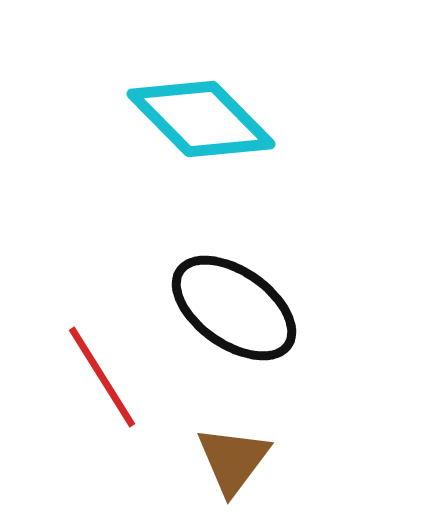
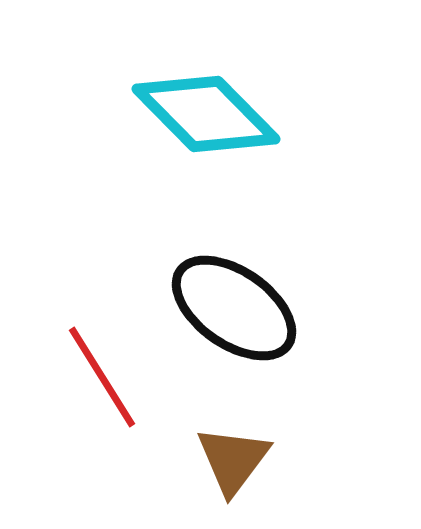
cyan diamond: moved 5 px right, 5 px up
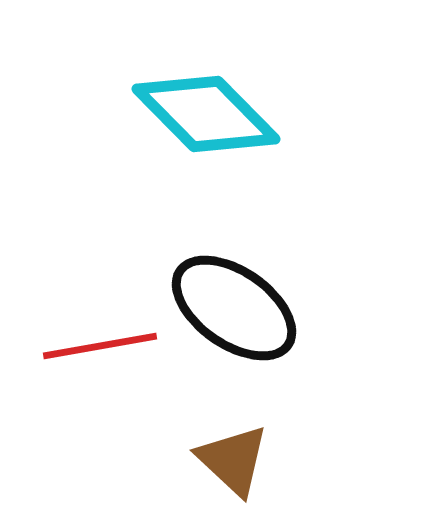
red line: moved 2 px left, 31 px up; rotated 68 degrees counterclockwise
brown triangle: rotated 24 degrees counterclockwise
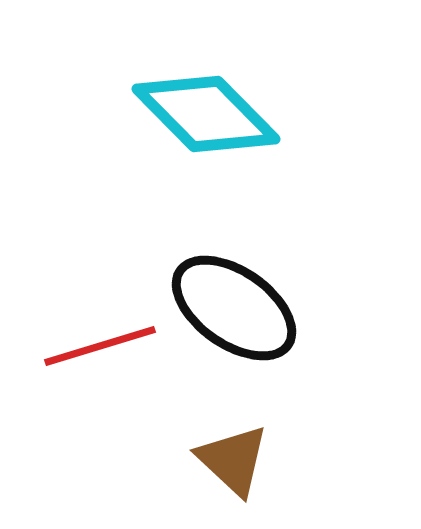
red line: rotated 7 degrees counterclockwise
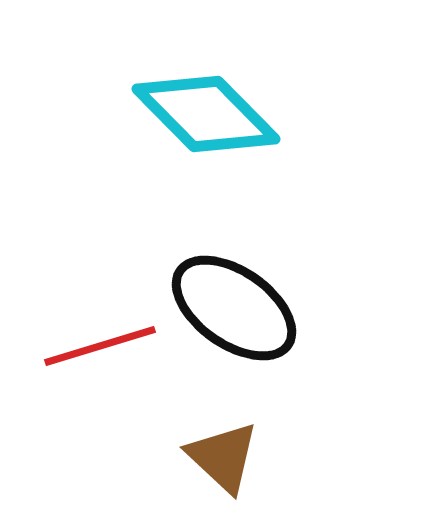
brown triangle: moved 10 px left, 3 px up
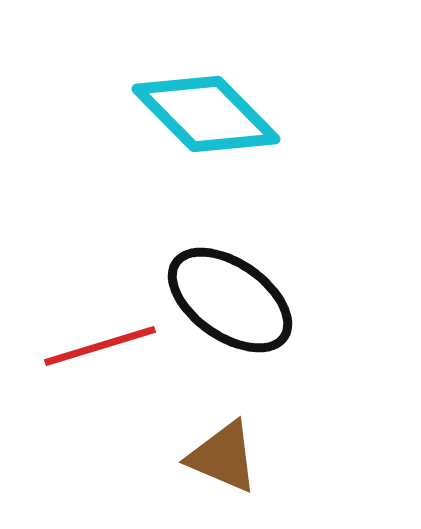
black ellipse: moved 4 px left, 8 px up
brown triangle: rotated 20 degrees counterclockwise
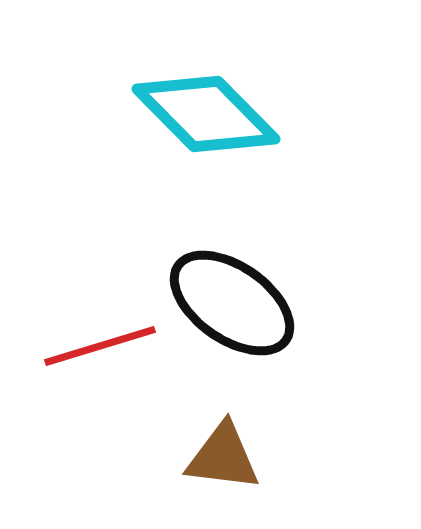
black ellipse: moved 2 px right, 3 px down
brown triangle: rotated 16 degrees counterclockwise
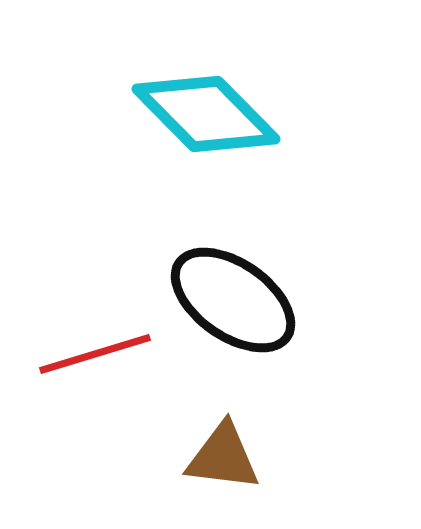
black ellipse: moved 1 px right, 3 px up
red line: moved 5 px left, 8 px down
